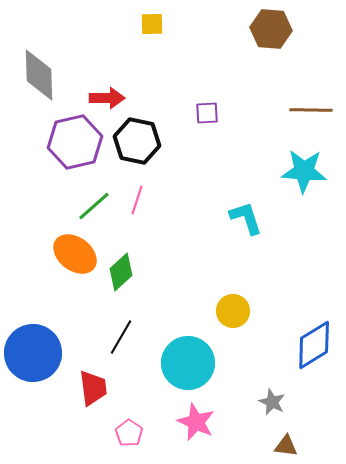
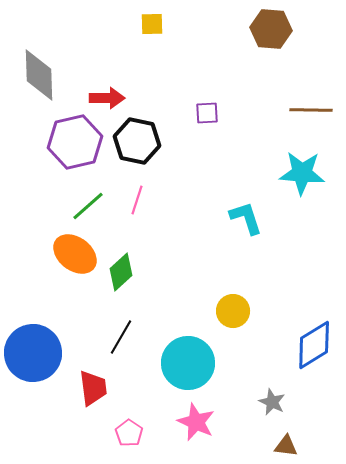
cyan star: moved 2 px left, 2 px down
green line: moved 6 px left
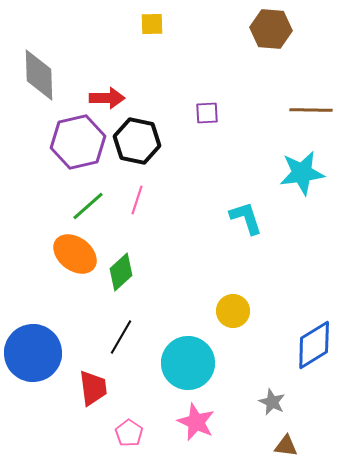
purple hexagon: moved 3 px right
cyan star: rotated 12 degrees counterclockwise
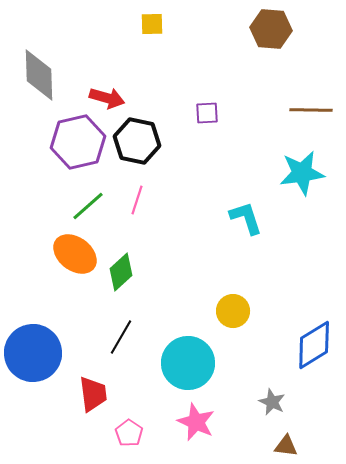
red arrow: rotated 16 degrees clockwise
red trapezoid: moved 6 px down
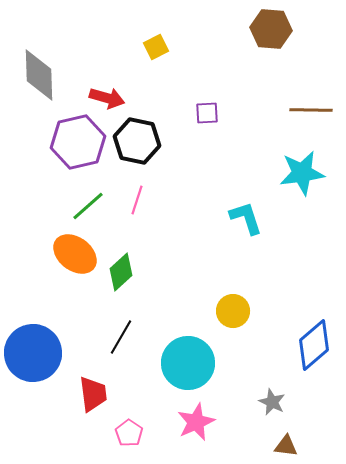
yellow square: moved 4 px right, 23 px down; rotated 25 degrees counterclockwise
blue diamond: rotated 9 degrees counterclockwise
pink star: rotated 24 degrees clockwise
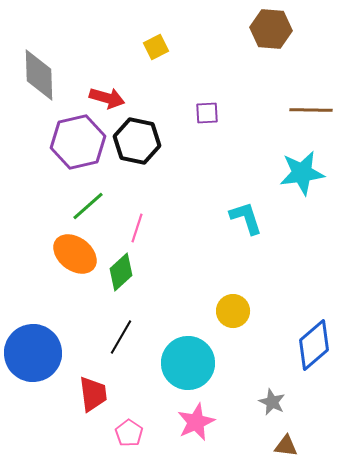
pink line: moved 28 px down
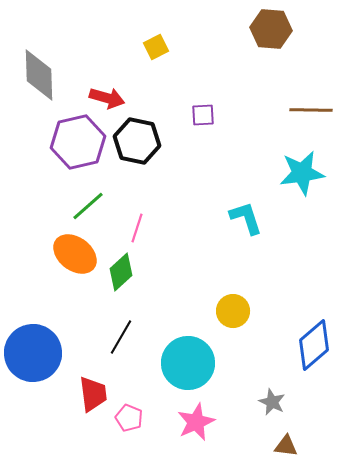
purple square: moved 4 px left, 2 px down
pink pentagon: moved 15 px up; rotated 12 degrees counterclockwise
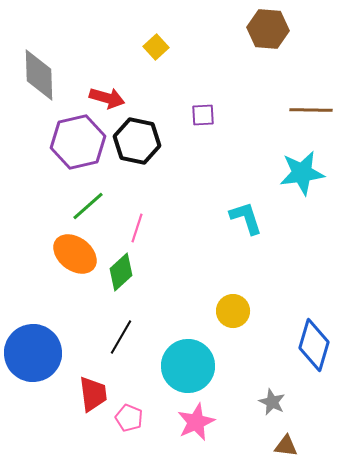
brown hexagon: moved 3 px left
yellow square: rotated 15 degrees counterclockwise
blue diamond: rotated 33 degrees counterclockwise
cyan circle: moved 3 px down
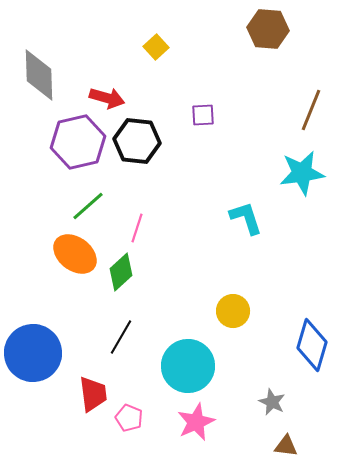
brown line: rotated 69 degrees counterclockwise
black hexagon: rotated 6 degrees counterclockwise
blue diamond: moved 2 px left
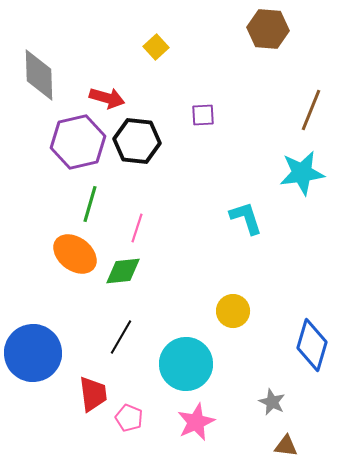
green line: moved 2 px right, 2 px up; rotated 33 degrees counterclockwise
green diamond: moved 2 px right, 1 px up; rotated 36 degrees clockwise
cyan circle: moved 2 px left, 2 px up
